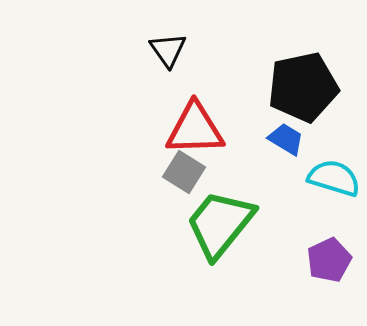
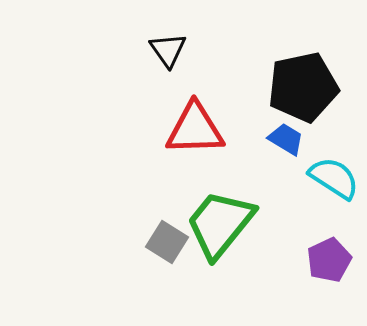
gray square: moved 17 px left, 70 px down
cyan semicircle: rotated 16 degrees clockwise
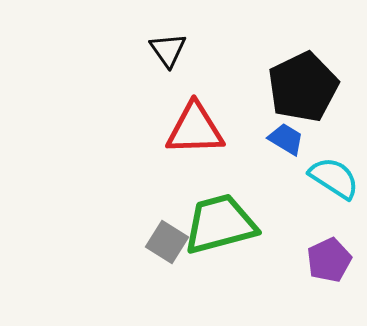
black pentagon: rotated 14 degrees counterclockwise
green trapezoid: rotated 36 degrees clockwise
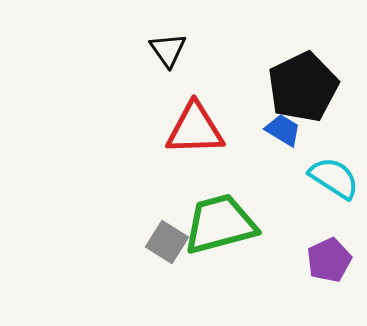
blue trapezoid: moved 3 px left, 9 px up
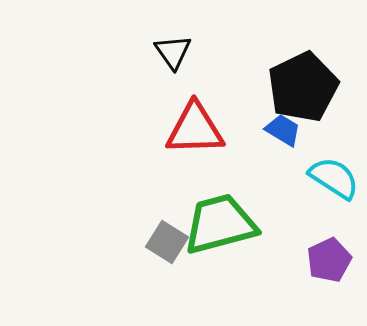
black triangle: moved 5 px right, 2 px down
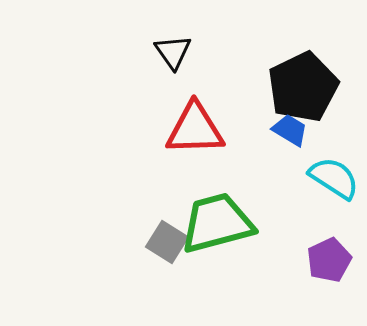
blue trapezoid: moved 7 px right
green trapezoid: moved 3 px left, 1 px up
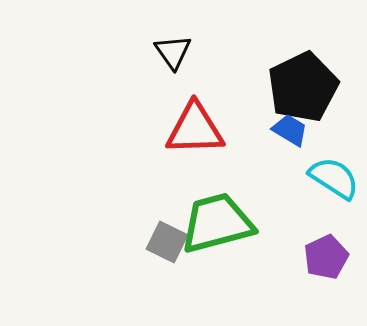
gray square: rotated 6 degrees counterclockwise
purple pentagon: moved 3 px left, 3 px up
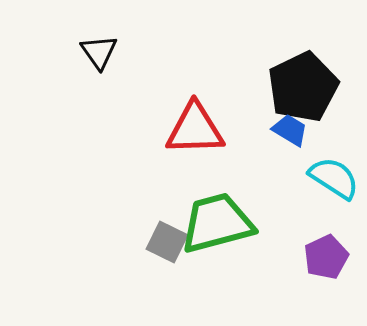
black triangle: moved 74 px left
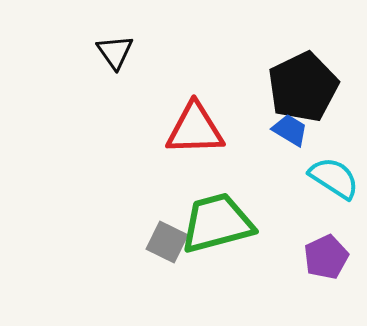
black triangle: moved 16 px right
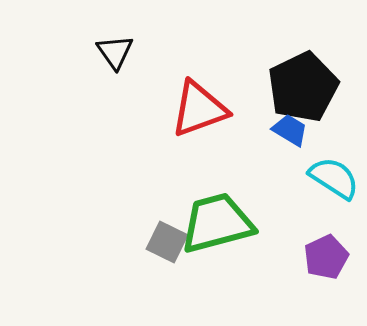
red triangle: moved 4 px right, 20 px up; rotated 18 degrees counterclockwise
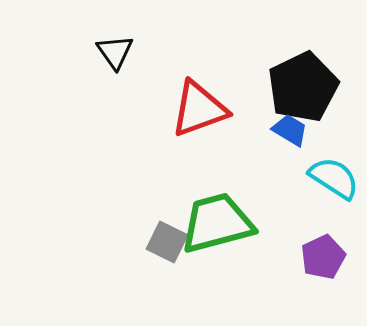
purple pentagon: moved 3 px left
